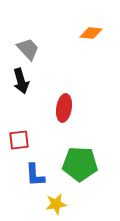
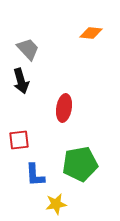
green pentagon: rotated 12 degrees counterclockwise
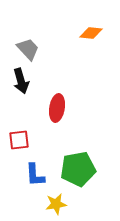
red ellipse: moved 7 px left
green pentagon: moved 2 px left, 5 px down
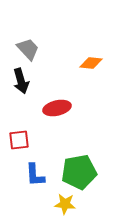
orange diamond: moved 30 px down
red ellipse: rotated 68 degrees clockwise
green pentagon: moved 1 px right, 3 px down
yellow star: moved 9 px right; rotated 15 degrees clockwise
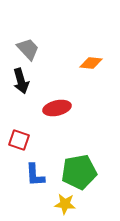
red square: rotated 25 degrees clockwise
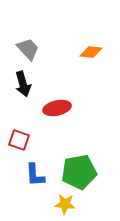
orange diamond: moved 11 px up
black arrow: moved 2 px right, 3 px down
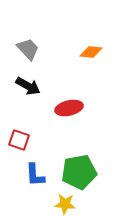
black arrow: moved 5 px right, 2 px down; rotated 45 degrees counterclockwise
red ellipse: moved 12 px right
